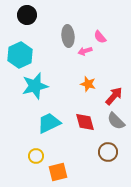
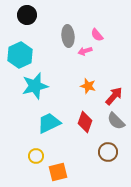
pink semicircle: moved 3 px left, 2 px up
orange star: moved 2 px down
red diamond: rotated 35 degrees clockwise
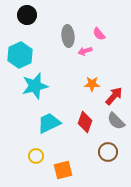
pink semicircle: moved 2 px right, 1 px up
orange star: moved 4 px right, 2 px up; rotated 14 degrees counterclockwise
orange square: moved 5 px right, 2 px up
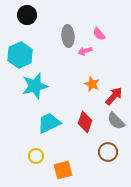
orange star: rotated 21 degrees clockwise
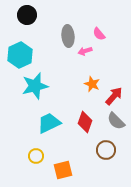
brown circle: moved 2 px left, 2 px up
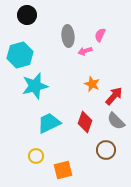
pink semicircle: moved 1 px right, 1 px down; rotated 64 degrees clockwise
cyan hexagon: rotated 10 degrees clockwise
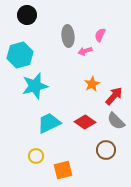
orange star: rotated 21 degrees clockwise
red diamond: rotated 75 degrees counterclockwise
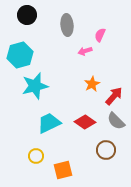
gray ellipse: moved 1 px left, 11 px up
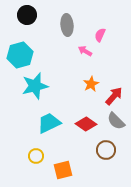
pink arrow: rotated 48 degrees clockwise
orange star: moved 1 px left
red diamond: moved 1 px right, 2 px down
